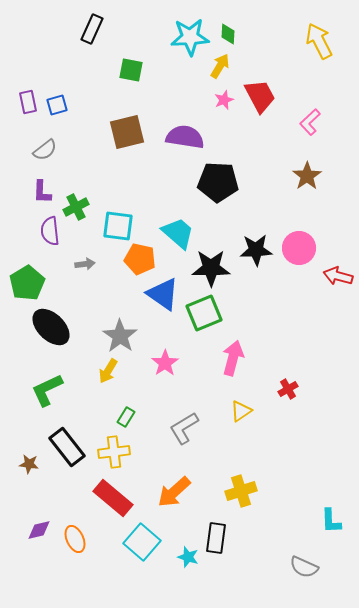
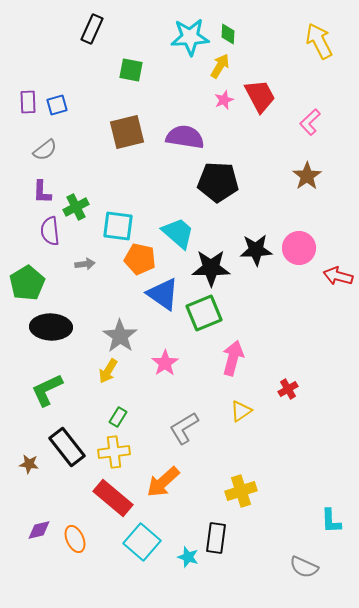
purple rectangle at (28, 102): rotated 10 degrees clockwise
black ellipse at (51, 327): rotated 42 degrees counterclockwise
green rectangle at (126, 417): moved 8 px left
orange arrow at (174, 492): moved 11 px left, 10 px up
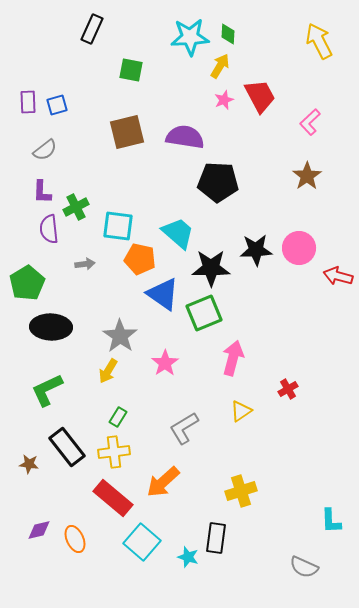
purple semicircle at (50, 231): moved 1 px left, 2 px up
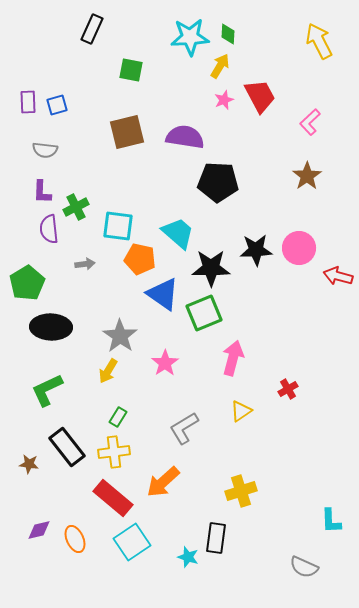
gray semicircle at (45, 150): rotated 45 degrees clockwise
cyan square at (142, 542): moved 10 px left; rotated 15 degrees clockwise
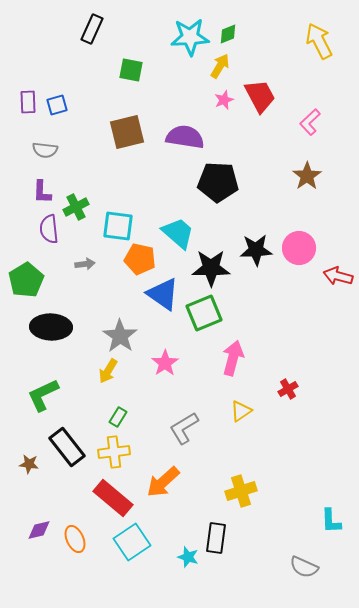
green diamond at (228, 34): rotated 65 degrees clockwise
green pentagon at (27, 283): moved 1 px left, 3 px up
green L-shape at (47, 390): moved 4 px left, 5 px down
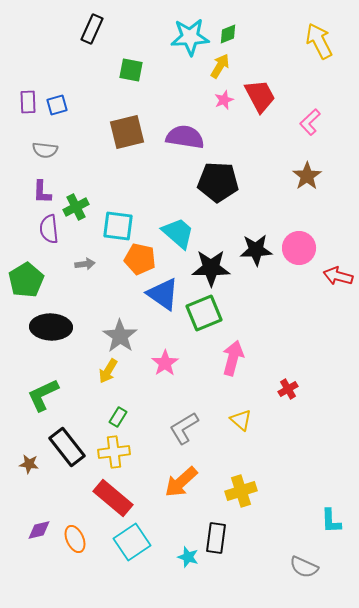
yellow triangle at (241, 411): moved 9 px down; rotated 45 degrees counterclockwise
orange arrow at (163, 482): moved 18 px right
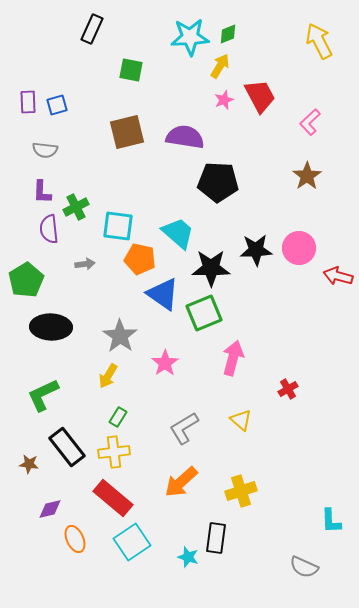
yellow arrow at (108, 371): moved 5 px down
purple diamond at (39, 530): moved 11 px right, 21 px up
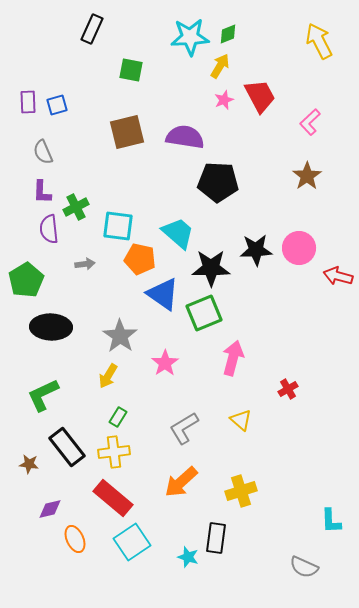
gray semicircle at (45, 150): moved 2 px left, 2 px down; rotated 60 degrees clockwise
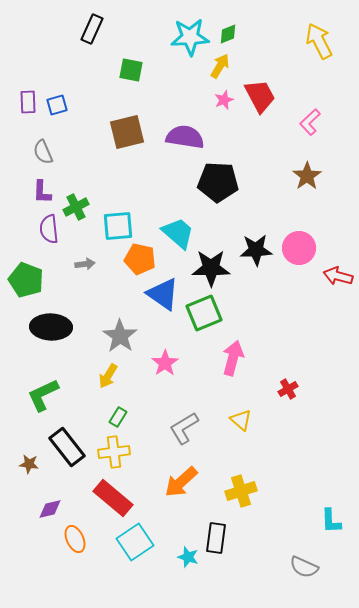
cyan square at (118, 226): rotated 12 degrees counterclockwise
green pentagon at (26, 280): rotated 20 degrees counterclockwise
cyan square at (132, 542): moved 3 px right
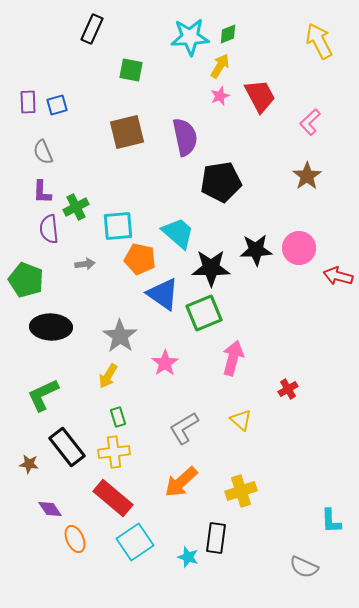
pink star at (224, 100): moved 4 px left, 4 px up
purple semicircle at (185, 137): rotated 69 degrees clockwise
black pentagon at (218, 182): moved 3 px right; rotated 12 degrees counterclockwise
green rectangle at (118, 417): rotated 48 degrees counterclockwise
purple diamond at (50, 509): rotated 70 degrees clockwise
